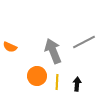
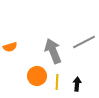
orange semicircle: rotated 40 degrees counterclockwise
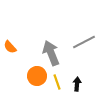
orange semicircle: rotated 64 degrees clockwise
gray arrow: moved 2 px left, 2 px down
yellow line: rotated 21 degrees counterclockwise
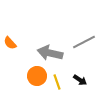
orange semicircle: moved 4 px up
gray arrow: moved 1 px left; rotated 55 degrees counterclockwise
black arrow: moved 3 px right, 4 px up; rotated 120 degrees clockwise
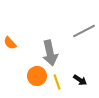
gray line: moved 11 px up
gray arrow: rotated 115 degrees counterclockwise
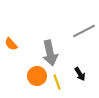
orange semicircle: moved 1 px right, 1 px down
black arrow: moved 6 px up; rotated 24 degrees clockwise
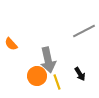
gray arrow: moved 2 px left, 7 px down
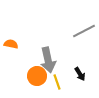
orange semicircle: rotated 144 degrees clockwise
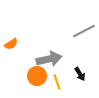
orange semicircle: rotated 136 degrees clockwise
gray arrow: moved 1 px right, 1 px up; rotated 90 degrees counterclockwise
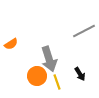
gray arrow: rotated 85 degrees clockwise
